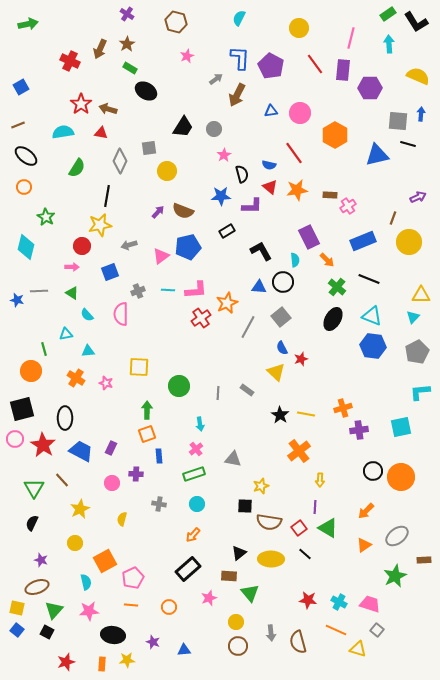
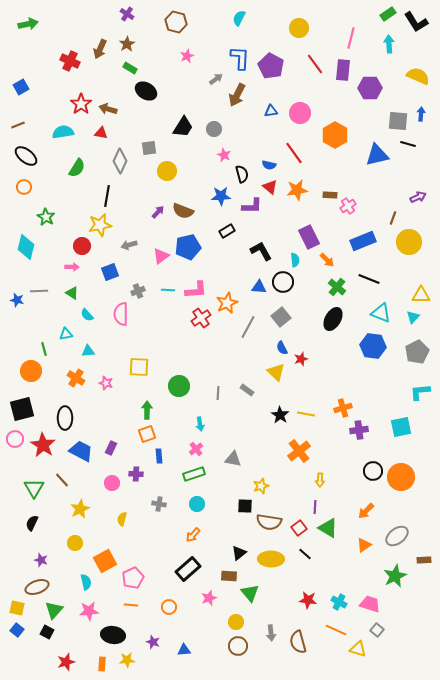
pink star at (224, 155): rotated 16 degrees counterclockwise
cyan triangle at (372, 316): moved 9 px right, 3 px up
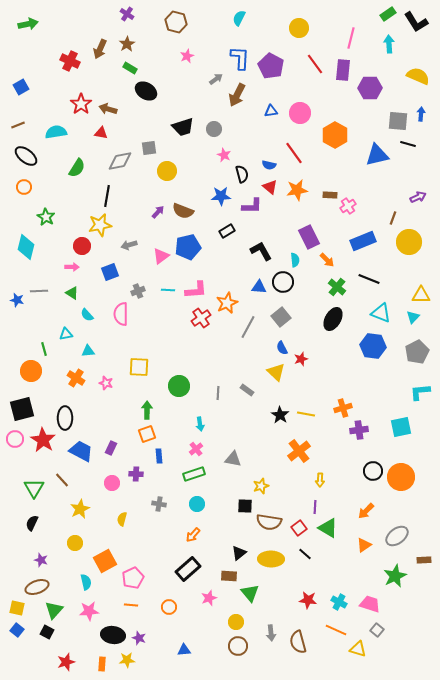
black trapezoid at (183, 127): rotated 40 degrees clockwise
cyan semicircle at (63, 132): moved 7 px left
gray diamond at (120, 161): rotated 55 degrees clockwise
red star at (43, 445): moved 5 px up
purple star at (153, 642): moved 14 px left, 4 px up
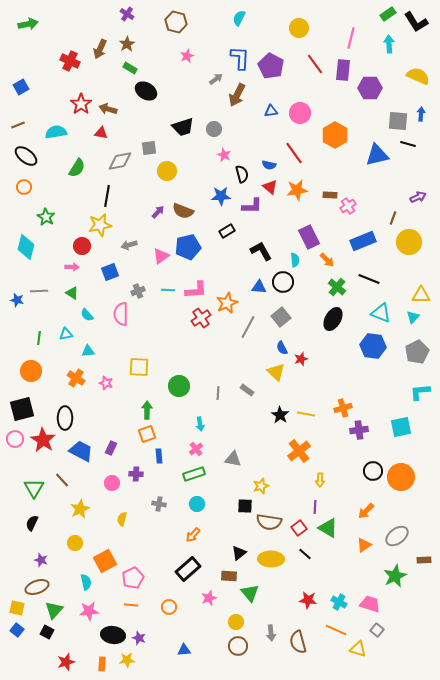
green line at (44, 349): moved 5 px left, 11 px up; rotated 24 degrees clockwise
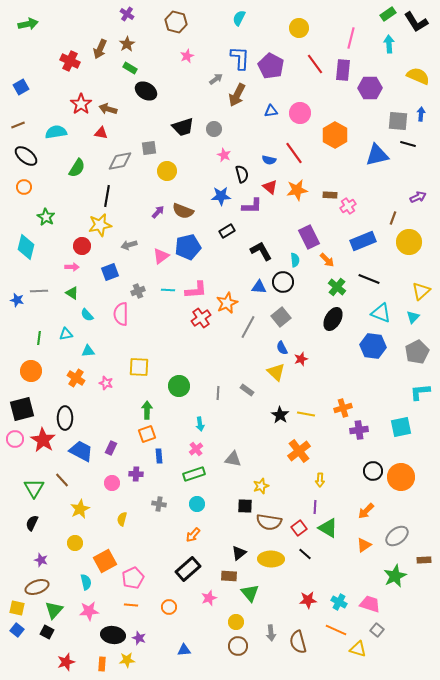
blue semicircle at (269, 165): moved 5 px up
yellow triangle at (421, 295): moved 4 px up; rotated 42 degrees counterclockwise
red star at (308, 600): rotated 12 degrees counterclockwise
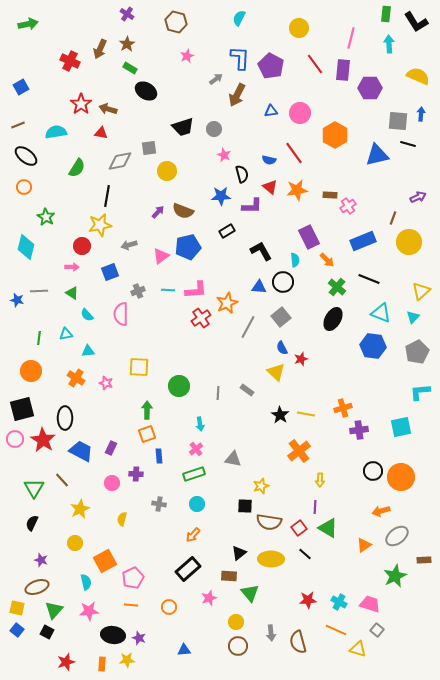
green rectangle at (388, 14): moved 2 px left; rotated 49 degrees counterclockwise
orange arrow at (366, 511): moved 15 px right; rotated 30 degrees clockwise
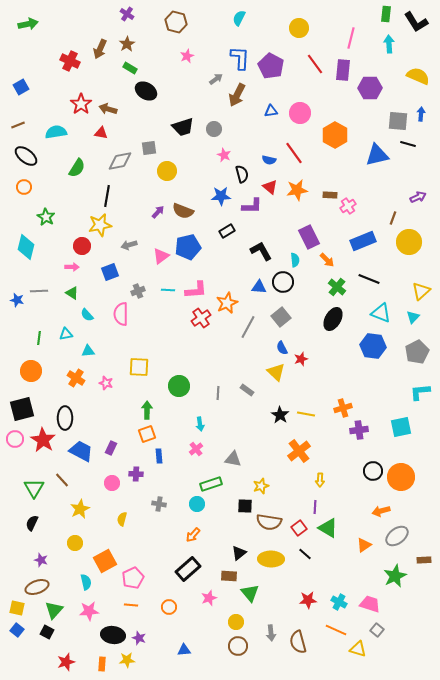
green rectangle at (194, 474): moved 17 px right, 10 px down
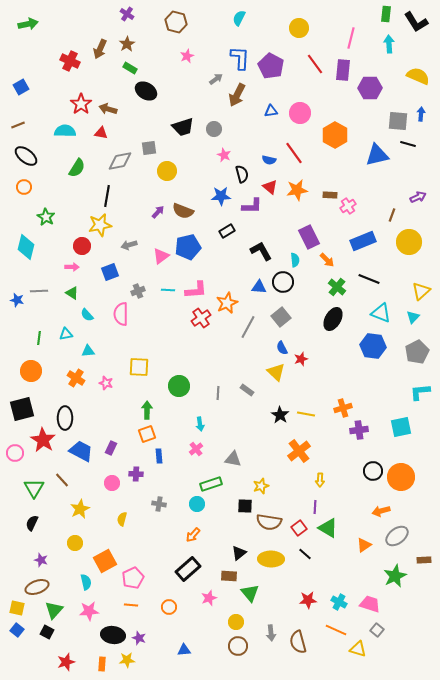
cyan semicircle at (56, 132): moved 9 px right, 1 px up; rotated 10 degrees clockwise
brown line at (393, 218): moved 1 px left, 3 px up
pink circle at (15, 439): moved 14 px down
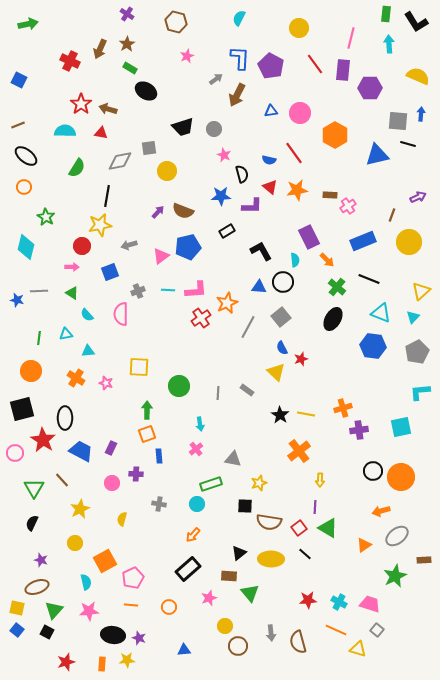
blue square at (21, 87): moved 2 px left, 7 px up; rotated 35 degrees counterclockwise
yellow star at (261, 486): moved 2 px left, 3 px up
yellow circle at (236, 622): moved 11 px left, 4 px down
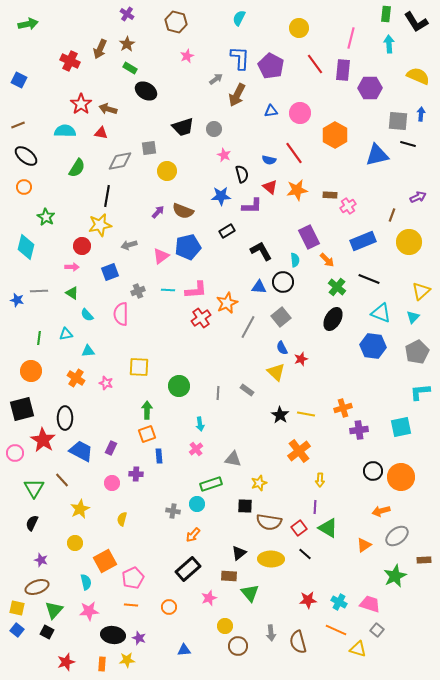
gray cross at (159, 504): moved 14 px right, 7 px down
